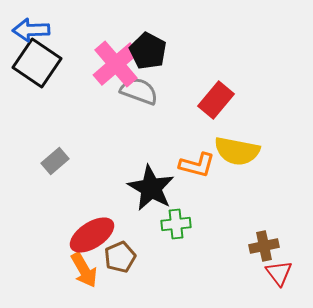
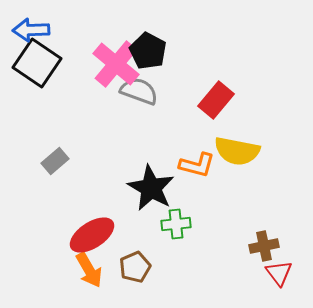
pink cross: rotated 9 degrees counterclockwise
brown pentagon: moved 15 px right, 10 px down
orange arrow: moved 5 px right
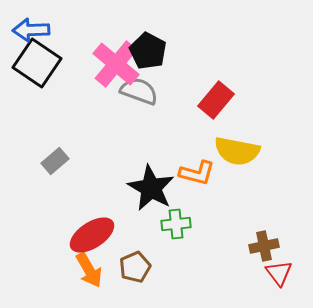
orange L-shape: moved 8 px down
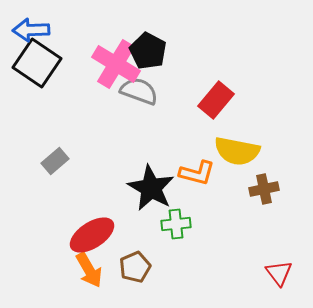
pink cross: rotated 9 degrees counterclockwise
brown cross: moved 57 px up
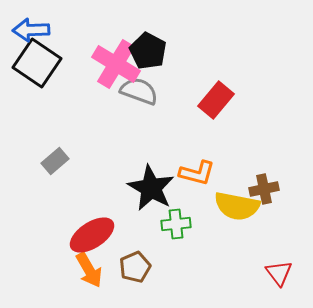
yellow semicircle: moved 55 px down
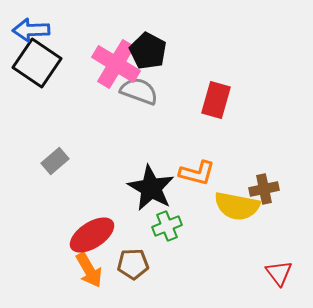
red rectangle: rotated 24 degrees counterclockwise
green cross: moved 9 px left, 2 px down; rotated 16 degrees counterclockwise
brown pentagon: moved 2 px left, 3 px up; rotated 20 degrees clockwise
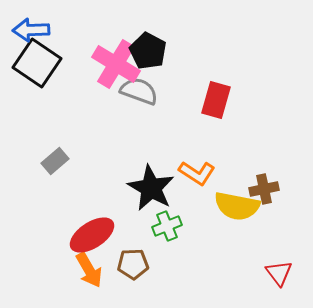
orange L-shape: rotated 18 degrees clockwise
